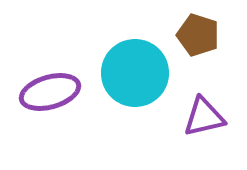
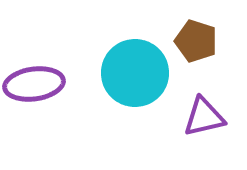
brown pentagon: moved 2 px left, 6 px down
purple ellipse: moved 16 px left, 8 px up; rotated 8 degrees clockwise
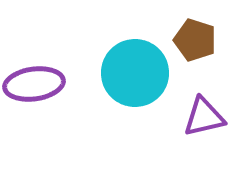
brown pentagon: moved 1 px left, 1 px up
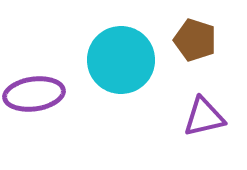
cyan circle: moved 14 px left, 13 px up
purple ellipse: moved 10 px down
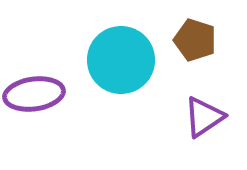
purple triangle: rotated 21 degrees counterclockwise
